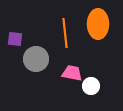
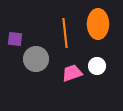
pink trapezoid: rotated 30 degrees counterclockwise
white circle: moved 6 px right, 20 px up
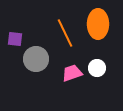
orange line: rotated 20 degrees counterclockwise
white circle: moved 2 px down
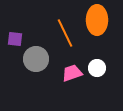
orange ellipse: moved 1 px left, 4 px up
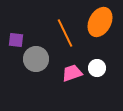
orange ellipse: moved 3 px right, 2 px down; rotated 28 degrees clockwise
purple square: moved 1 px right, 1 px down
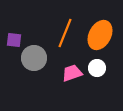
orange ellipse: moved 13 px down
orange line: rotated 48 degrees clockwise
purple square: moved 2 px left
gray circle: moved 2 px left, 1 px up
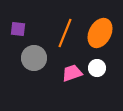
orange ellipse: moved 2 px up
purple square: moved 4 px right, 11 px up
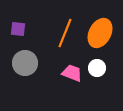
gray circle: moved 9 px left, 5 px down
pink trapezoid: rotated 40 degrees clockwise
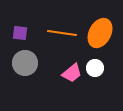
purple square: moved 2 px right, 4 px down
orange line: moved 3 px left; rotated 76 degrees clockwise
white circle: moved 2 px left
pink trapezoid: rotated 120 degrees clockwise
